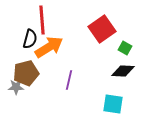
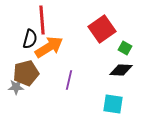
black diamond: moved 2 px left, 1 px up
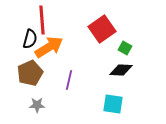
brown pentagon: moved 4 px right; rotated 10 degrees counterclockwise
gray star: moved 21 px right, 18 px down
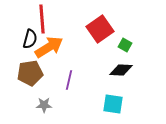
red line: moved 1 px up
red square: moved 2 px left
green square: moved 3 px up
brown pentagon: rotated 15 degrees clockwise
gray star: moved 7 px right
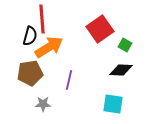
black semicircle: moved 3 px up
gray star: moved 1 px left, 1 px up
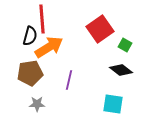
black diamond: rotated 35 degrees clockwise
gray star: moved 6 px left
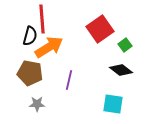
green square: rotated 24 degrees clockwise
brown pentagon: rotated 20 degrees clockwise
